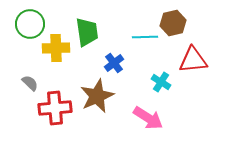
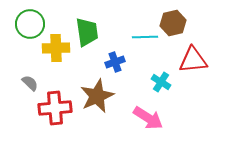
blue cross: moved 1 px right, 1 px up; rotated 18 degrees clockwise
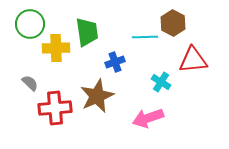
brown hexagon: rotated 20 degrees counterclockwise
pink arrow: rotated 128 degrees clockwise
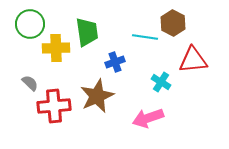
cyan line: rotated 10 degrees clockwise
red cross: moved 1 px left, 2 px up
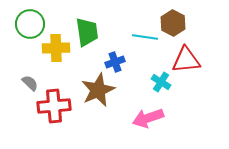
red triangle: moved 7 px left
brown star: moved 1 px right, 6 px up
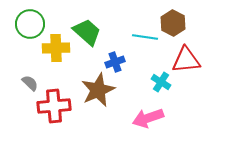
green trapezoid: rotated 40 degrees counterclockwise
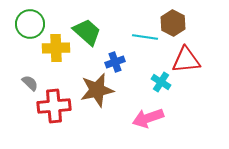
brown star: moved 1 px left; rotated 12 degrees clockwise
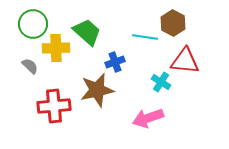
green circle: moved 3 px right
red triangle: moved 1 px left, 1 px down; rotated 12 degrees clockwise
gray semicircle: moved 17 px up
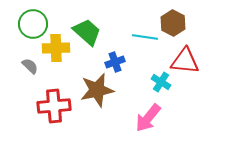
pink arrow: rotated 32 degrees counterclockwise
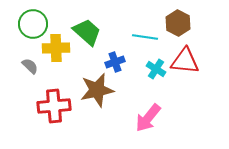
brown hexagon: moved 5 px right
cyan cross: moved 5 px left, 13 px up
